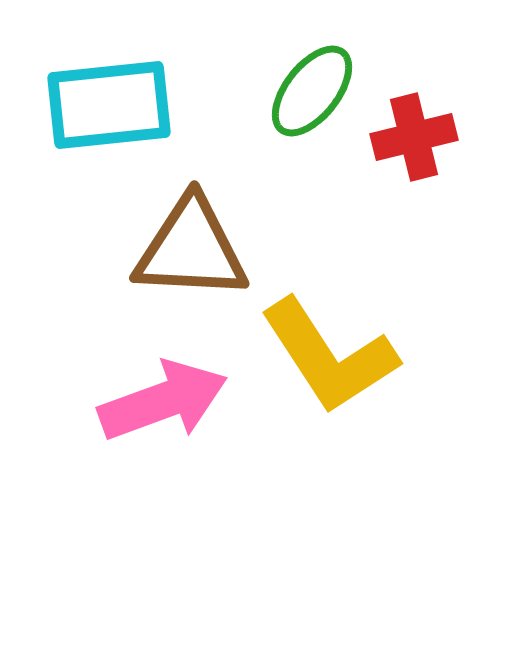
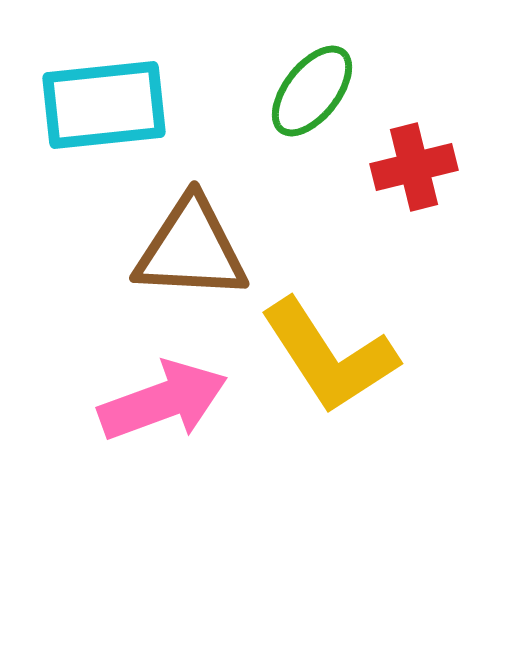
cyan rectangle: moved 5 px left
red cross: moved 30 px down
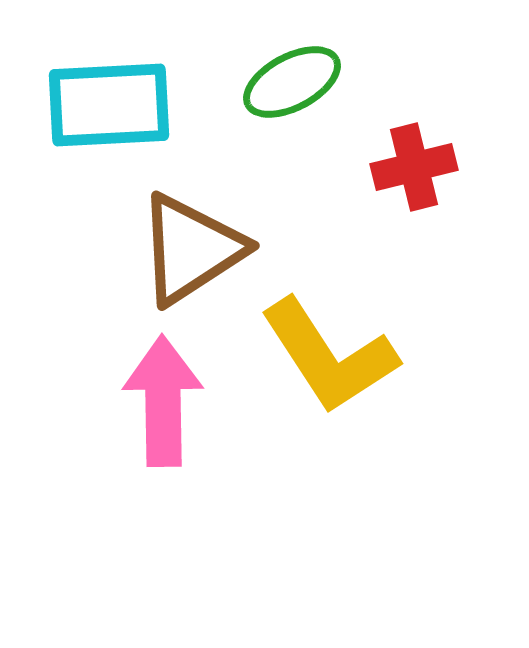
green ellipse: moved 20 px left, 9 px up; rotated 24 degrees clockwise
cyan rectangle: moved 5 px right; rotated 3 degrees clockwise
brown triangle: rotated 36 degrees counterclockwise
pink arrow: rotated 71 degrees counterclockwise
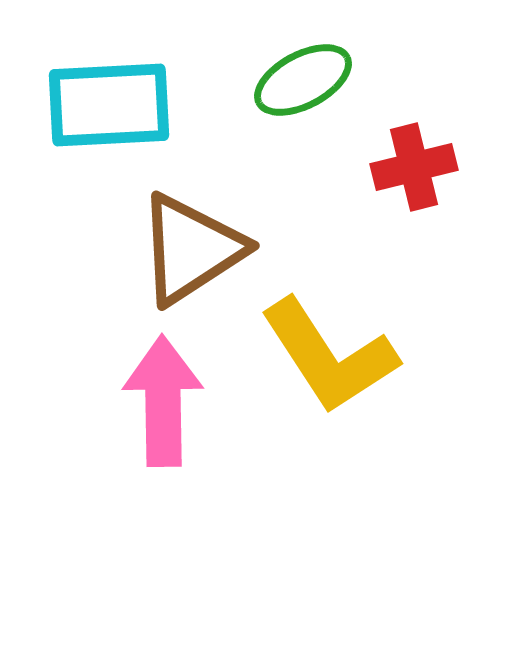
green ellipse: moved 11 px right, 2 px up
